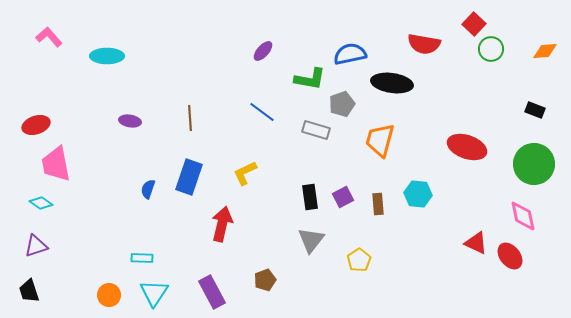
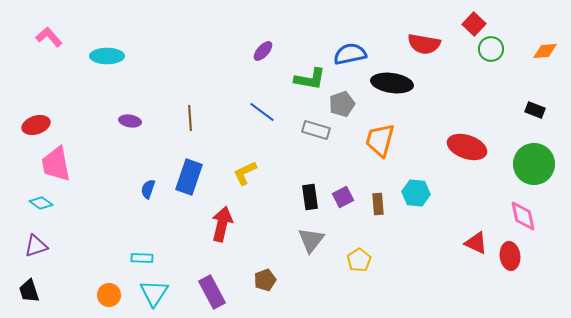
cyan hexagon at (418, 194): moved 2 px left, 1 px up
red ellipse at (510, 256): rotated 32 degrees clockwise
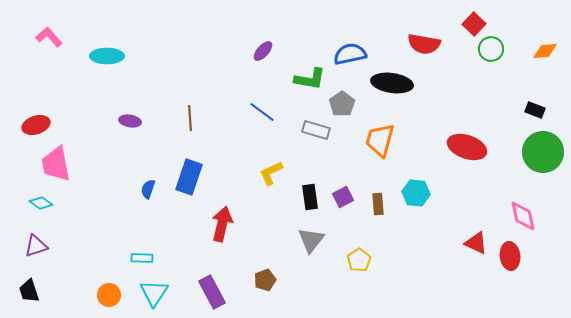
gray pentagon at (342, 104): rotated 15 degrees counterclockwise
green circle at (534, 164): moved 9 px right, 12 px up
yellow L-shape at (245, 173): moved 26 px right
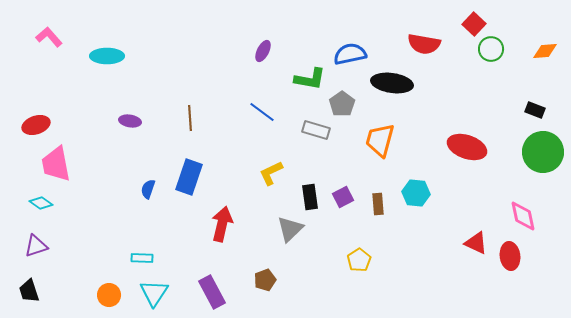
purple ellipse at (263, 51): rotated 15 degrees counterclockwise
gray triangle at (311, 240): moved 21 px left, 11 px up; rotated 8 degrees clockwise
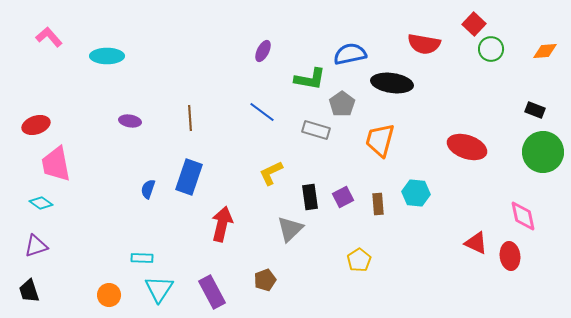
cyan triangle at (154, 293): moved 5 px right, 4 px up
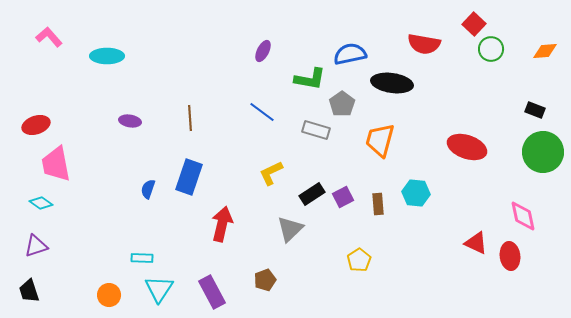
black rectangle at (310, 197): moved 2 px right, 3 px up; rotated 65 degrees clockwise
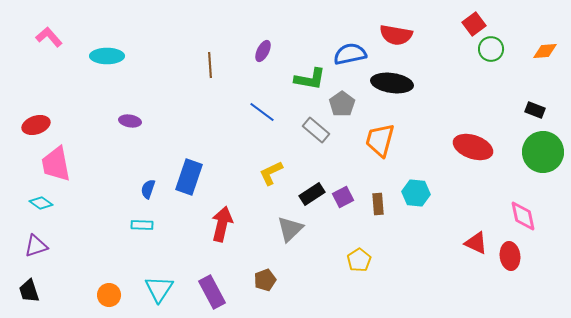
red square at (474, 24): rotated 10 degrees clockwise
red semicircle at (424, 44): moved 28 px left, 9 px up
brown line at (190, 118): moved 20 px right, 53 px up
gray rectangle at (316, 130): rotated 24 degrees clockwise
red ellipse at (467, 147): moved 6 px right
cyan rectangle at (142, 258): moved 33 px up
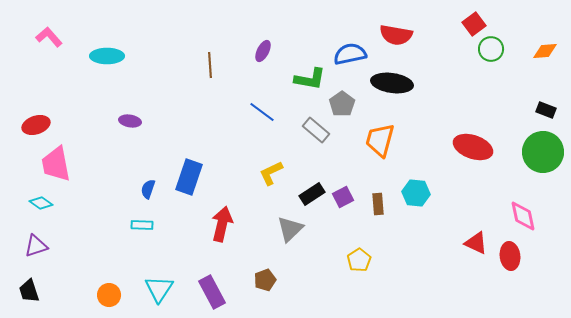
black rectangle at (535, 110): moved 11 px right
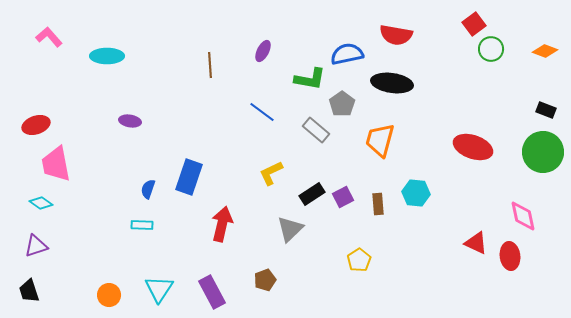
orange diamond at (545, 51): rotated 25 degrees clockwise
blue semicircle at (350, 54): moved 3 px left
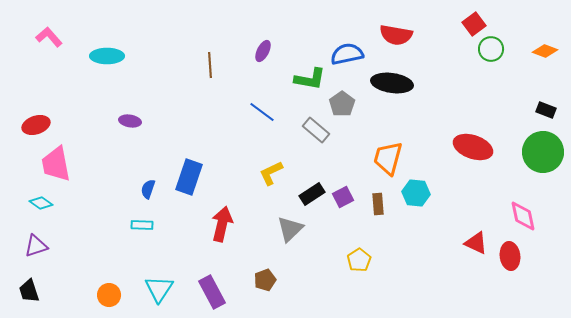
orange trapezoid at (380, 140): moved 8 px right, 18 px down
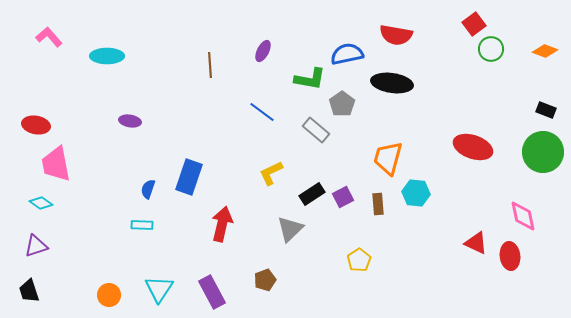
red ellipse at (36, 125): rotated 28 degrees clockwise
